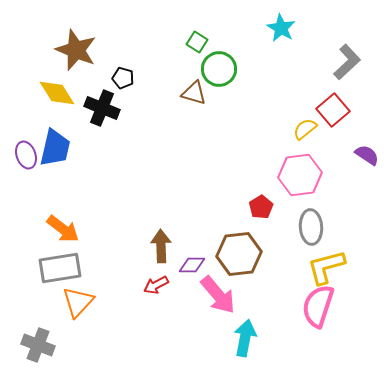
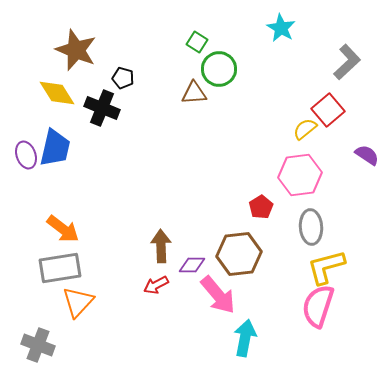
brown triangle: rotated 20 degrees counterclockwise
red square: moved 5 px left
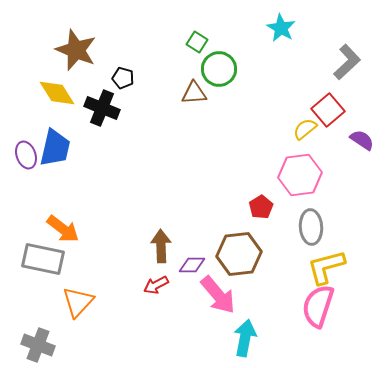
purple semicircle: moved 5 px left, 15 px up
gray rectangle: moved 17 px left, 9 px up; rotated 21 degrees clockwise
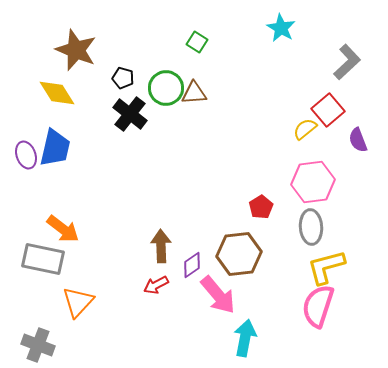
green circle: moved 53 px left, 19 px down
black cross: moved 28 px right, 6 px down; rotated 16 degrees clockwise
purple semicircle: moved 4 px left; rotated 145 degrees counterclockwise
pink hexagon: moved 13 px right, 7 px down
purple diamond: rotated 36 degrees counterclockwise
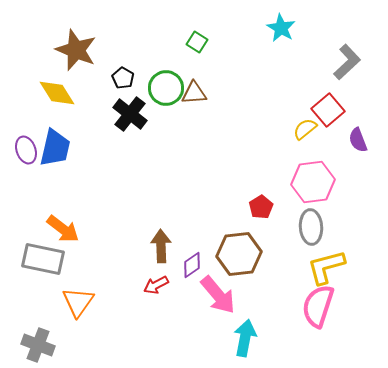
black pentagon: rotated 15 degrees clockwise
purple ellipse: moved 5 px up
orange triangle: rotated 8 degrees counterclockwise
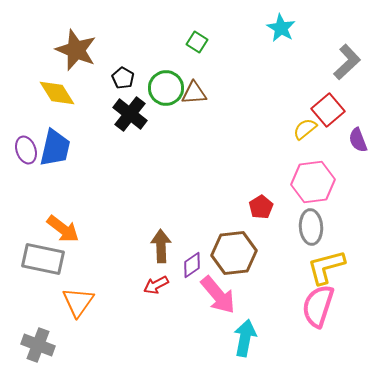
brown hexagon: moved 5 px left, 1 px up
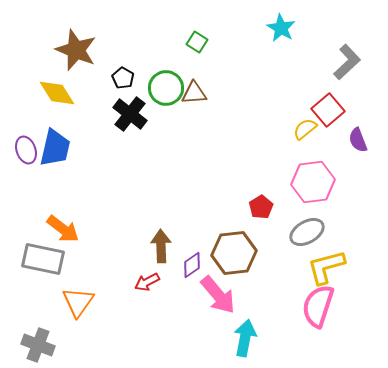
gray ellipse: moved 4 px left, 5 px down; rotated 64 degrees clockwise
red arrow: moved 9 px left, 3 px up
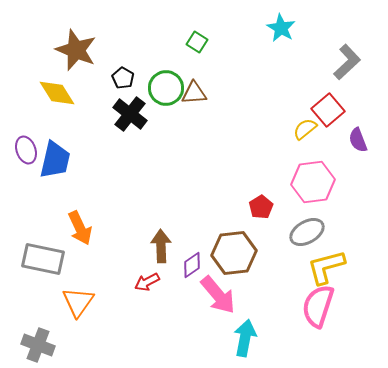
blue trapezoid: moved 12 px down
orange arrow: moved 17 px right, 1 px up; rotated 28 degrees clockwise
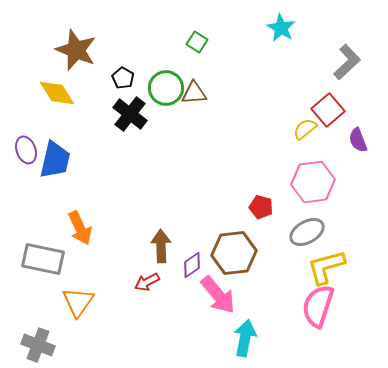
red pentagon: rotated 25 degrees counterclockwise
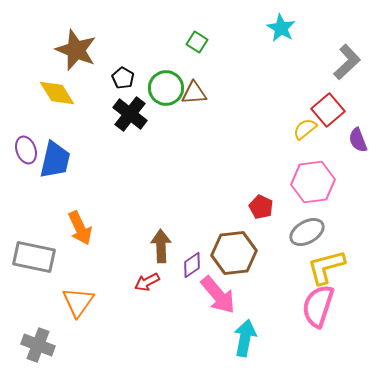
red pentagon: rotated 10 degrees clockwise
gray rectangle: moved 9 px left, 2 px up
